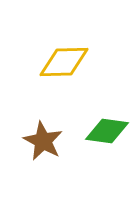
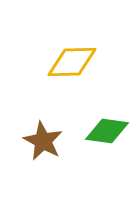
yellow diamond: moved 8 px right
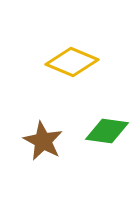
yellow diamond: rotated 24 degrees clockwise
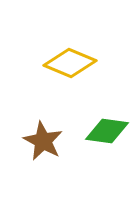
yellow diamond: moved 2 px left, 1 px down
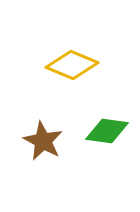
yellow diamond: moved 2 px right, 2 px down
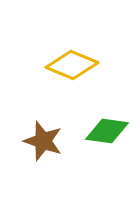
brown star: rotated 9 degrees counterclockwise
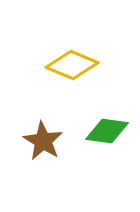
brown star: rotated 12 degrees clockwise
